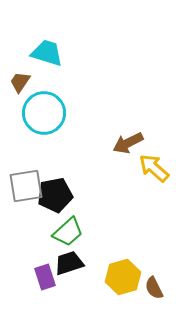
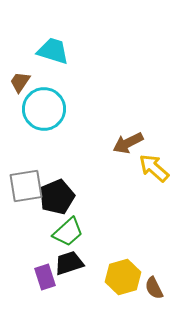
cyan trapezoid: moved 6 px right, 2 px up
cyan circle: moved 4 px up
black pentagon: moved 2 px right, 2 px down; rotated 12 degrees counterclockwise
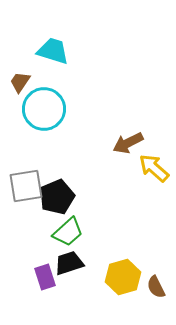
brown semicircle: moved 2 px right, 1 px up
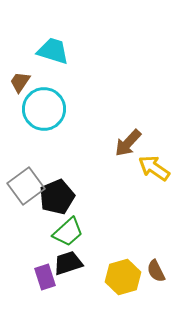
brown arrow: rotated 20 degrees counterclockwise
yellow arrow: rotated 8 degrees counterclockwise
gray square: rotated 27 degrees counterclockwise
black trapezoid: moved 1 px left
brown semicircle: moved 16 px up
